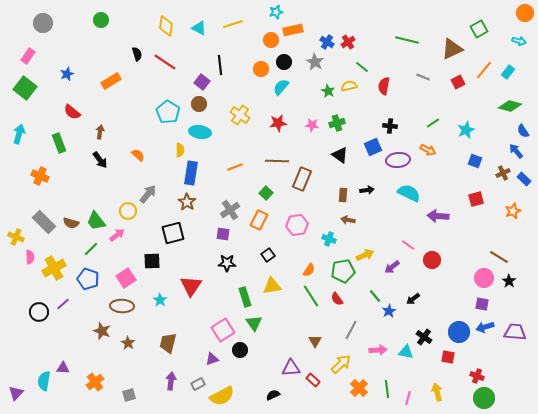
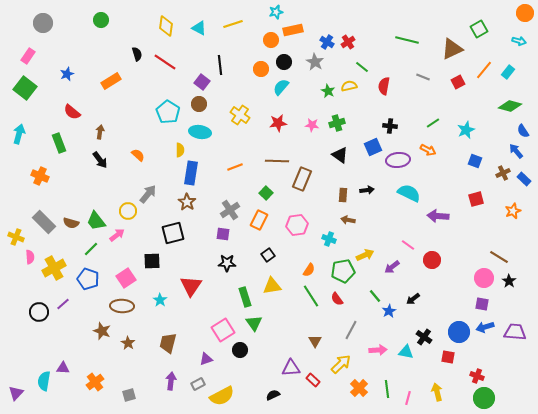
purple triangle at (212, 359): moved 6 px left
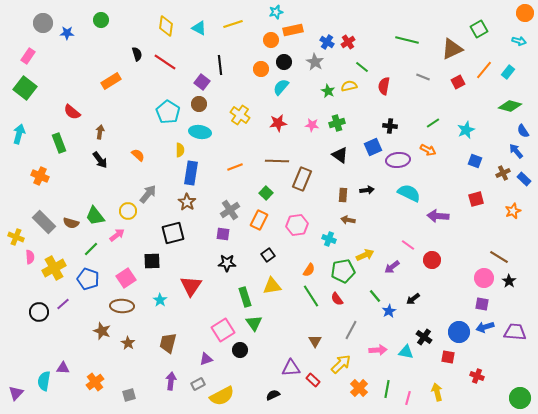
blue star at (67, 74): moved 41 px up; rotated 24 degrees clockwise
green trapezoid at (96, 221): moved 1 px left, 5 px up
green line at (387, 389): rotated 18 degrees clockwise
green circle at (484, 398): moved 36 px right
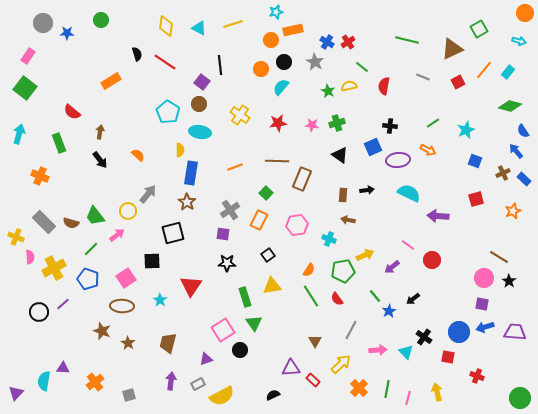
cyan triangle at (406, 352): rotated 35 degrees clockwise
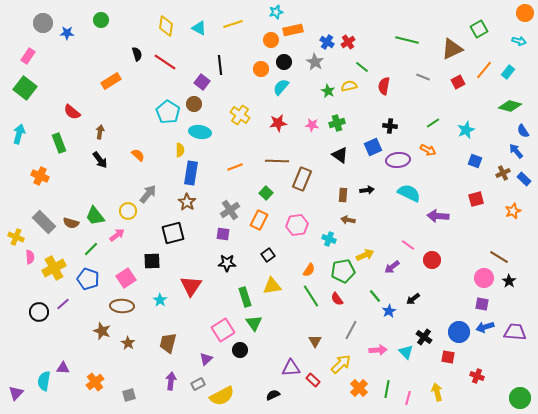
brown circle at (199, 104): moved 5 px left
purple triangle at (206, 359): rotated 24 degrees counterclockwise
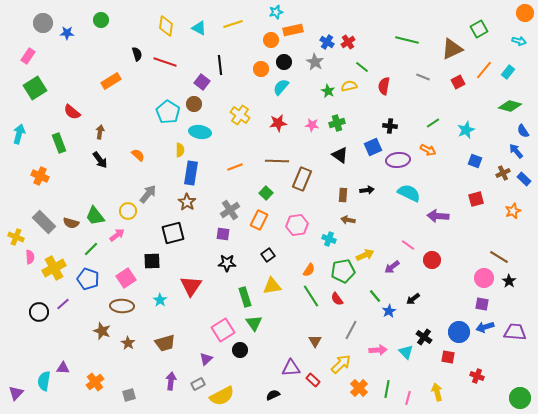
red line at (165, 62): rotated 15 degrees counterclockwise
green square at (25, 88): moved 10 px right; rotated 20 degrees clockwise
brown trapezoid at (168, 343): moved 3 px left; rotated 120 degrees counterclockwise
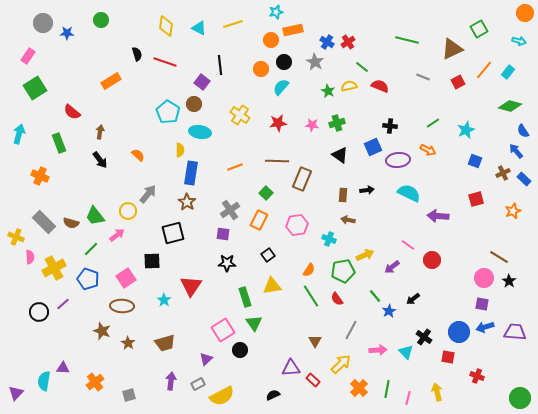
red semicircle at (384, 86): moved 4 px left; rotated 102 degrees clockwise
cyan star at (160, 300): moved 4 px right
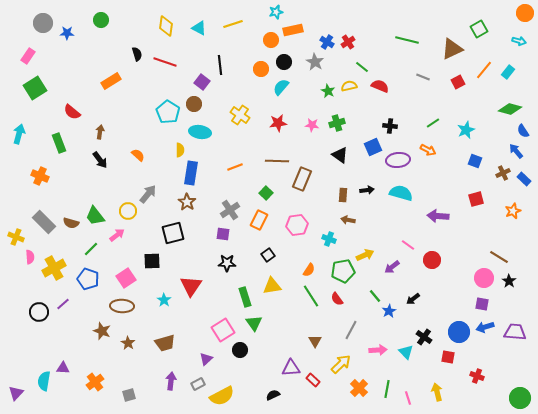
green diamond at (510, 106): moved 3 px down
cyan semicircle at (409, 193): moved 8 px left; rotated 10 degrees counterclockwise
pink line at (408, 398): rotated 32 degrees counterclockwise
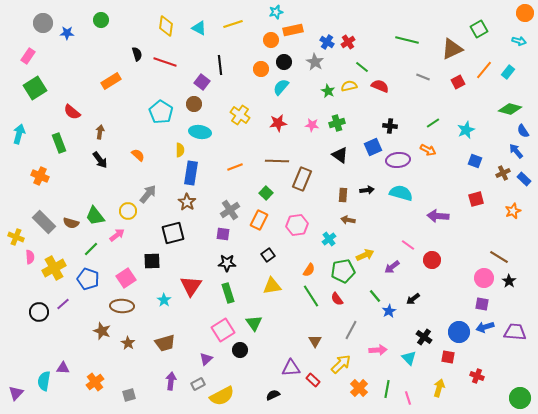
cyan pentagon at (168, 112): moved 7 px left
cyan cross at (329, 239): rotated 32 degrees clockwise
green rectangle at (245, 297): moved 17 px left, 4 px up
cyan triangle at (406, 352): moved 3 px right, 6 px down
yellow arrow at (437, 392): moved 2 px right, 4 px up; rotated 30 degrees clockwise
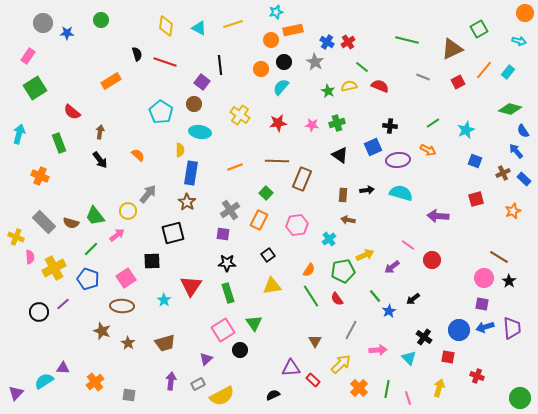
blue circle at (459, 332): moved 2 px up
purple trapezoid at (515, 332): moved 3 px left, 4 px up; rotated 80 degrees clockwise
cyan semicircle at (44, 381): rotated 48 degrees clockwise
gray square at (129, 395): rotated 24 degrees clockwise
